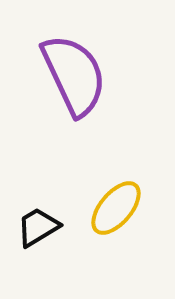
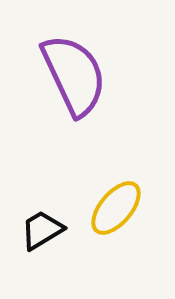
black trapezoid: moved 4 px right, 3 px down
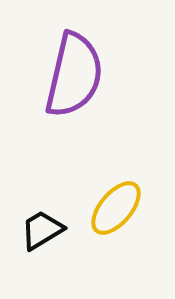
purple semicircle: rotated 38 degrees clockwise
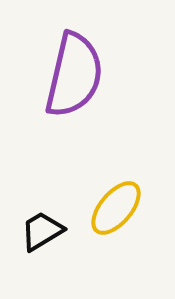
black trapezoid: moved 1 px down
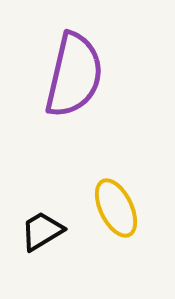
yellow ellipse: rotated 66 degrees counterclockwise
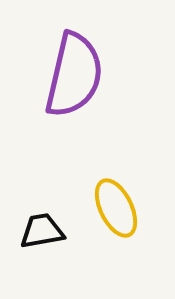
black trapezoid: rotated 21 degrees clockwise
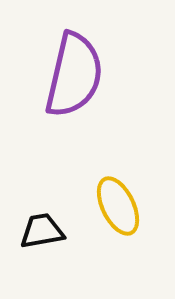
yellow ellipse: moved 2 px right, 2 px up
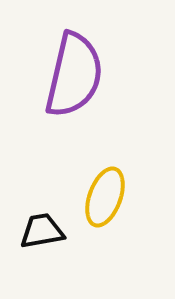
yellow ellipse: moved 13 px left, 9 px up; rotated 46 degrees clockwise
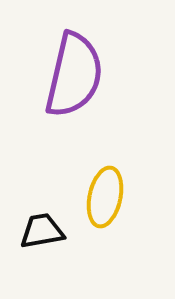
yellow ellipse: rotated 8 degrees counterclockwise
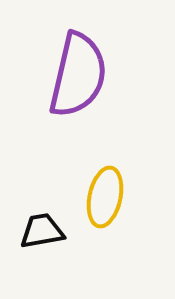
purple semicircle: moved 4 px right
